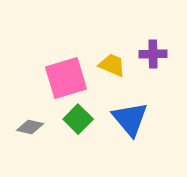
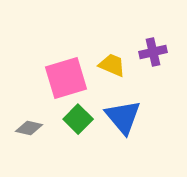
purple cross: moved 2 px up; rotated 12 degrees counterclockwise
blue triangle: moved 7 px left, 2 px up
gray diamond: moved 1 px left, 1 px down
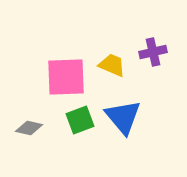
pink square: moved 1 px up; rotated 15 degrees clockwise
green square: moved 2 px right, 1 px down; rotated 24 degrees clockwise
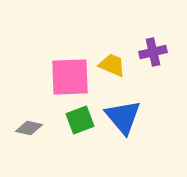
pink square: moved 4 px right
